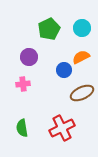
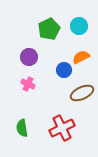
cyan circle: moved 3 px left, 2 px up
pink cross: moved 5 px right; rotated 32 degrees clockwise
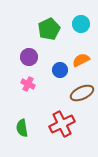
cyan circle: moved 2 px right, 2 px up
orange semicircle: moved 3 px down
blue circle: moved 4 px left
red cross: moved 4 px up
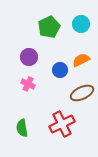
green pentagon: moved 2 px up
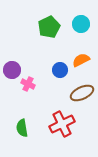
purple circle: moved 17 px left, 13 px down
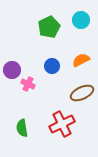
cyan circle: moved 4 px up
blue circle: moved 8 px left, 4 px up
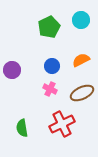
pink cross: moved 22 px right, 5 px down
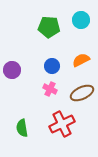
green pentagon: rotated 30 degrees clockwise
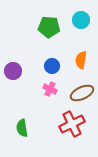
orange semicircle: rotated 54 degrees counterclockwise
purple circle: moved 1 px right, 1 px down
red cross: moved 10 px right
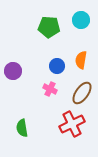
blue circle: moved 5 px right
brown ellipse: rotated 30 degrees counterclockwise
